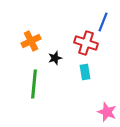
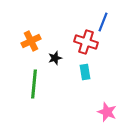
red cross: moved 1 px up
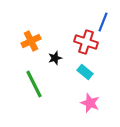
cyan rectangle: rotated 42 degrees counterclockwise
green line: rotated 32 degrees counterclockwise
pink star: moved 17 px left, 9 px up
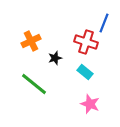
blue line: moved 1 px right, 1 px down
green line: rotated 24 degrees counterclockwise
pink star: moved 1 px down
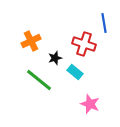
blue line: rotated 30 degrees counterclockwise
red cross: moved 2 px left, 2 px down
cyan rectangle: moved 10 px left
green line: moved 5 px right, 4 px up
